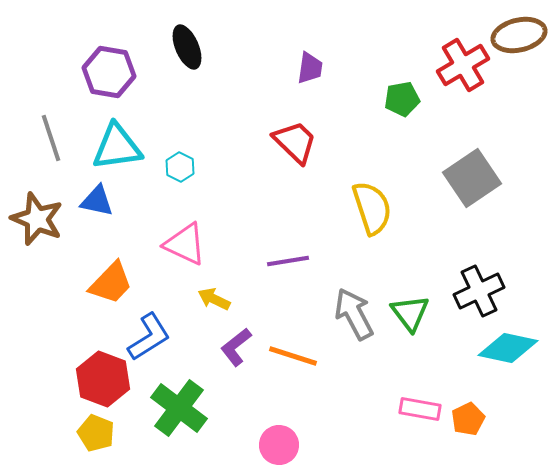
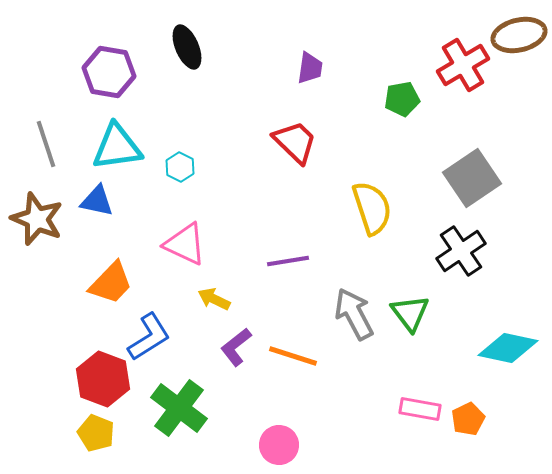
gray line: moved 5 px left, 6 px down
black cross: moved 18 px left, 40 px up; rotated 9 degrees counterclockwise
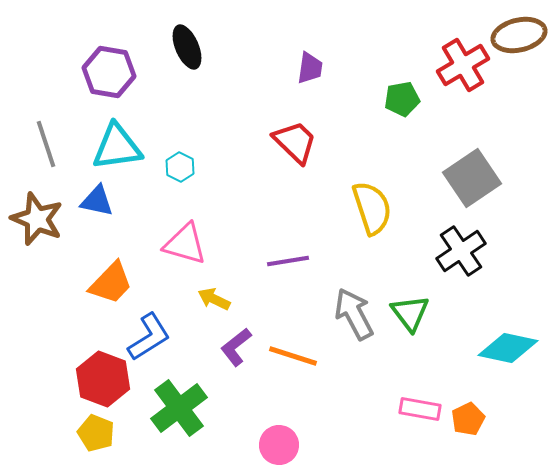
pink triangle: rotated 9 degrees counterclockwise
green cross: rotated 16 degrees clockwise
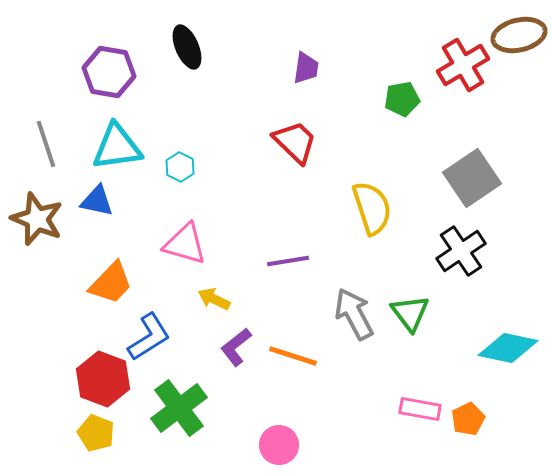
purple trapezoid: moved 4 px left
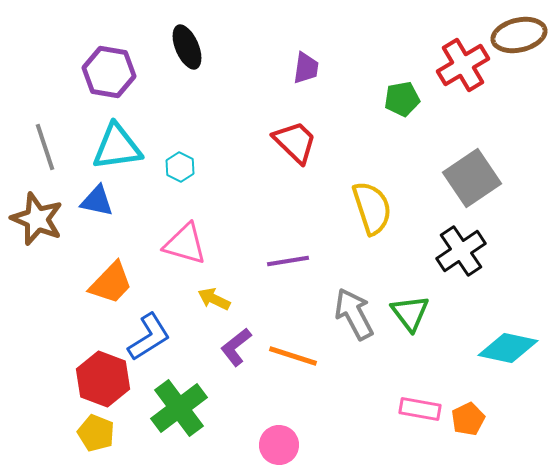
gray line: moved 1 px left, 3 px down
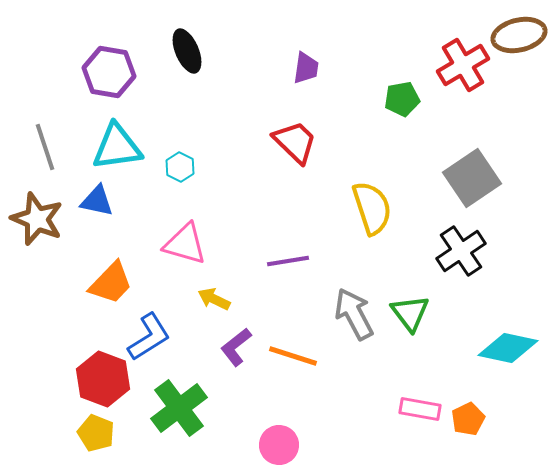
black ellipse: moved 4 px down
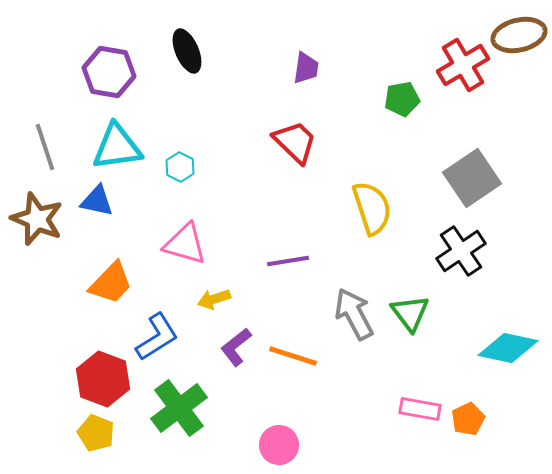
yellow arrow: rotated 44 degrees counterclockwise
blue L-shape: moved 8 px right
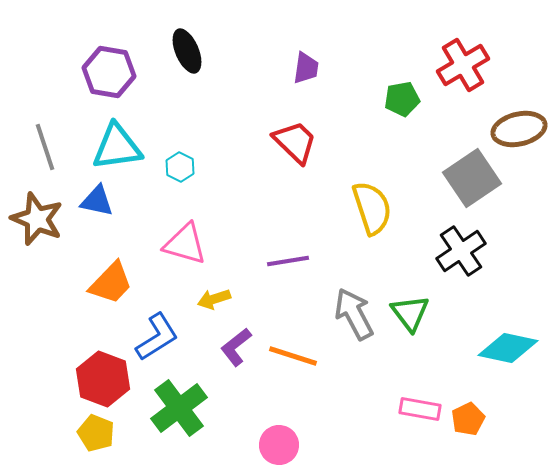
brown ellipse: moved 94 px down
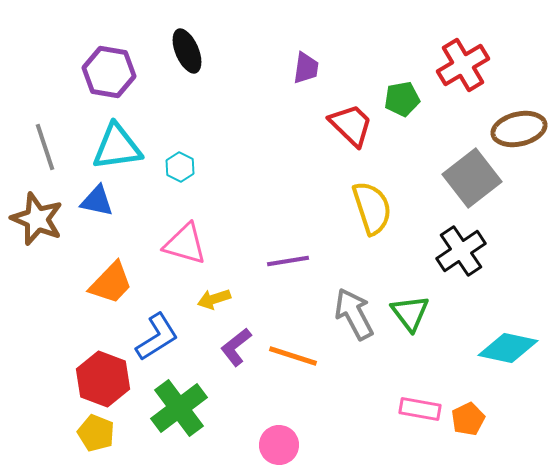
red trapezoid: moved 56 px right, 17 px up
gray square: rotated 4 degrees counterclockwise
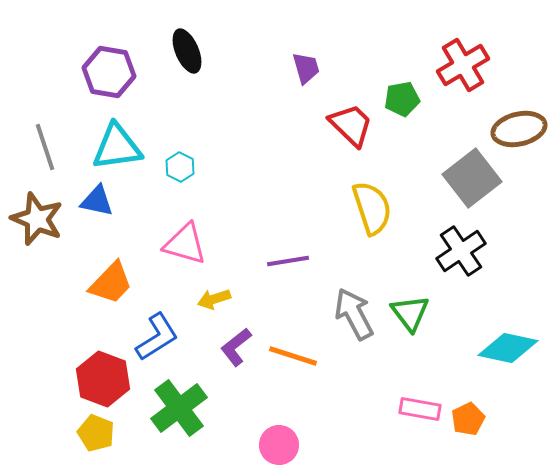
purple trapezoid: rotated 24 degrees counterclockwise
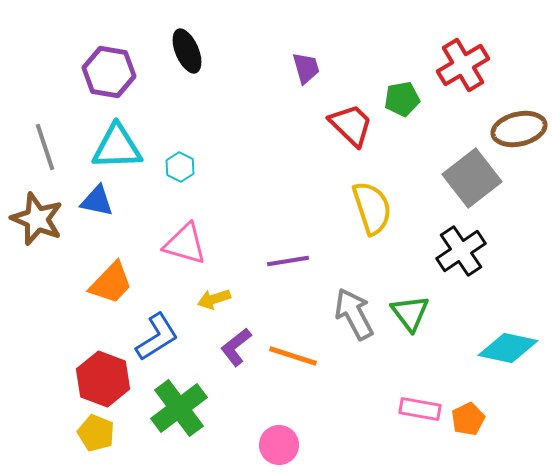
cyan triangle: rotated 6 degrees clockwise
